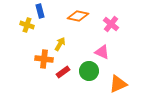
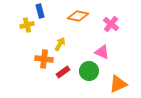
yellow cross: rotated 32 degrees counterclockwise
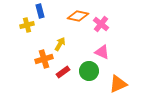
pink cross: moved 10 px left
orange cross: rotated 24 degrees counterclockwise
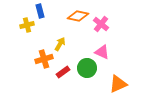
green circle: moved 2 px left, 3 px up
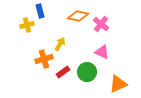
green circle: moved 4 px down
